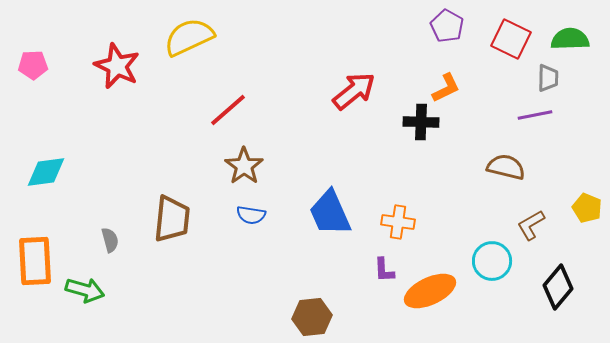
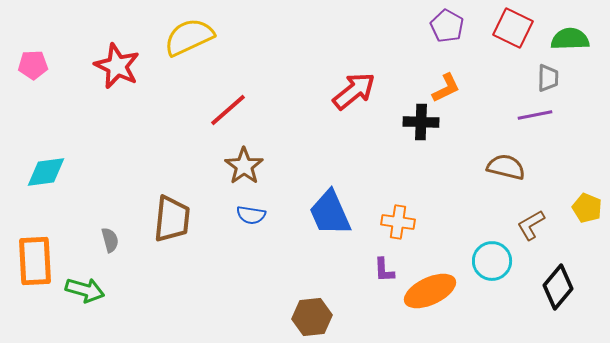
red square: moved 2 px right, 11 px up
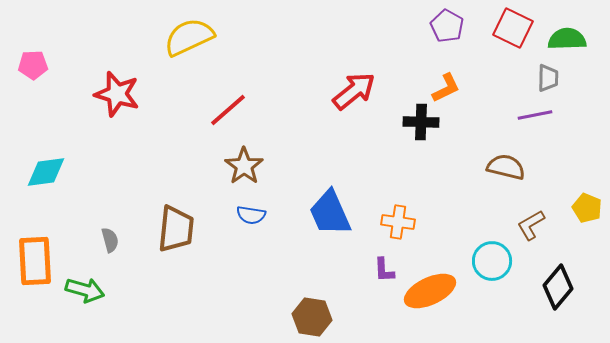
green semicircle: moved 3 px left
red star: moved 28 px down; rotated 9 degrees counterclockwise
brown trapezoid: moved 4 px right, 10 px down
brown hexagon: rotated 15 degrees clockwise
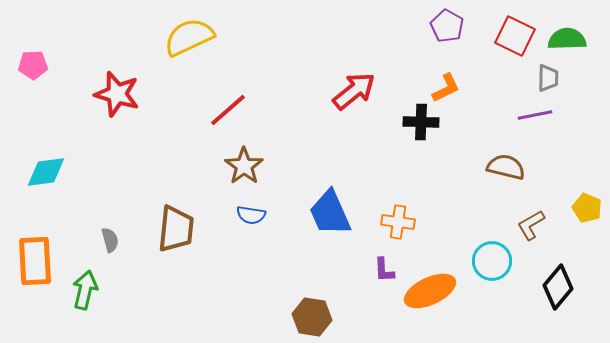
red square: moved 2 px right, 8 px down
green arrow: rotated 93 degrees counterclockwise
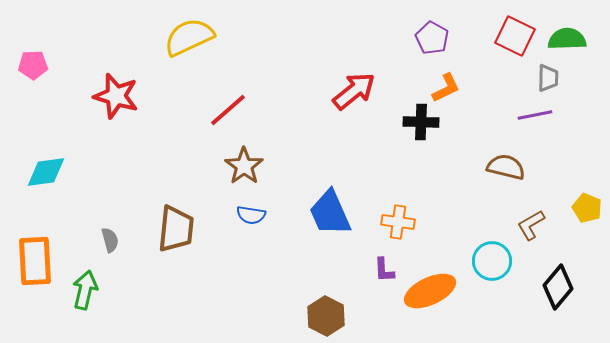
purple pentagon: moved 15 px left, 12 px down
red star: moved 1 px left, 2 px down
brown hexagon: moved 14 px right, 1 px up; rotated 18 degrees clockwise
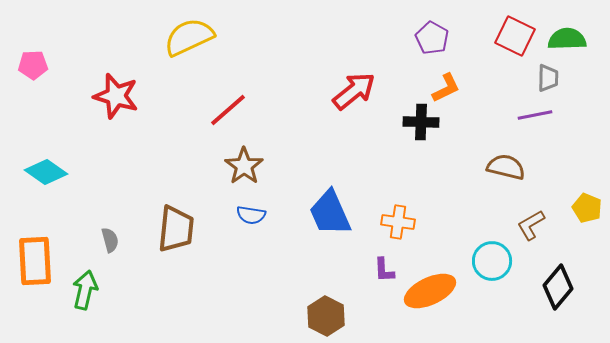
cyan diamond: rotated 42 degrees clockwise
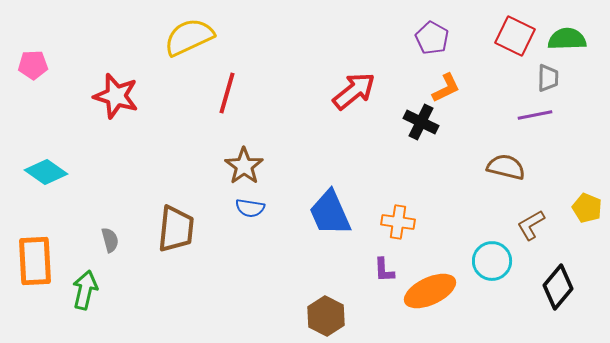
red line: moved 1 px left, 17 px up; rotated 33 degrees counterclockwise
black cross: rotated 24 degrees clockwise
blue semicircle: moved 1 px left, 7 px up
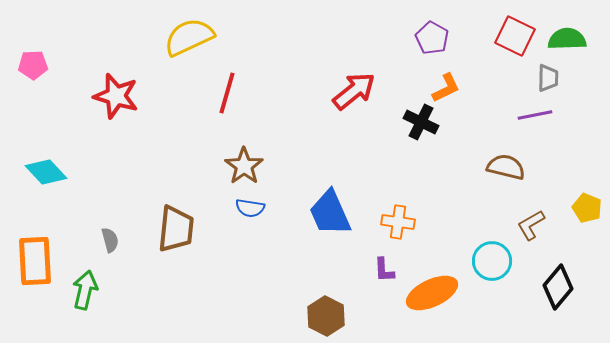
cyan diamond: rotated 12 degrees clockwise
orange ellipse: moved 2 px right, 2 px down
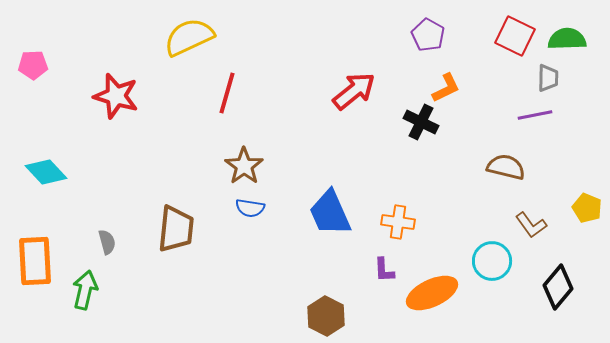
purple pentagon: moved 4 px left, 3 px up
brown L-shape: rotated 96 degrees counterclockwise
gray semicircle: moved 3 px left, 2 px down
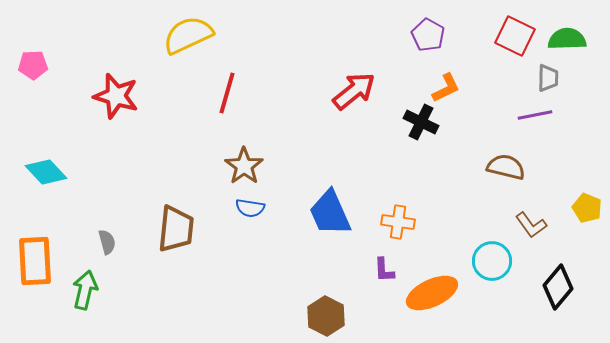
yellow semicircle: moved 1 px left, 2 px up
